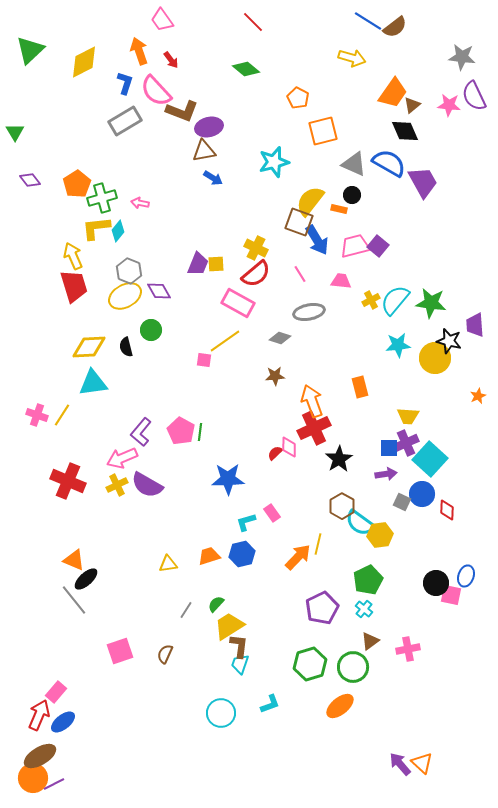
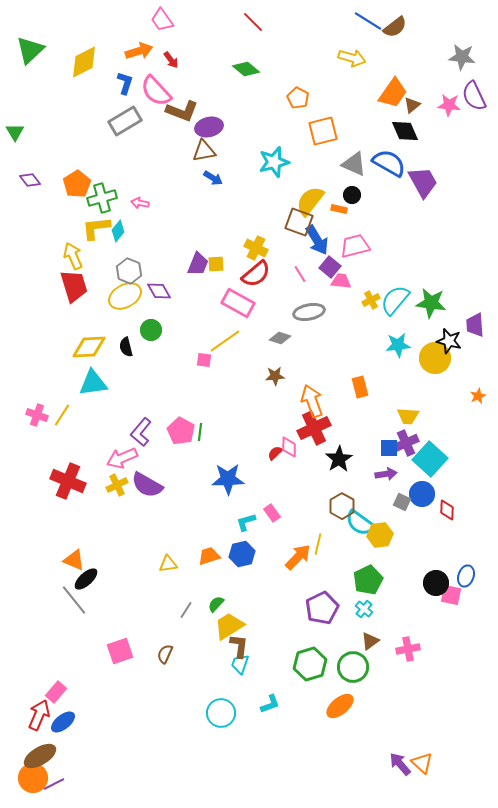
orange arrow at (139, 51): rotated 92 degrees clockwise
purple square at (378, 246): moved 48 px left, 21 px down
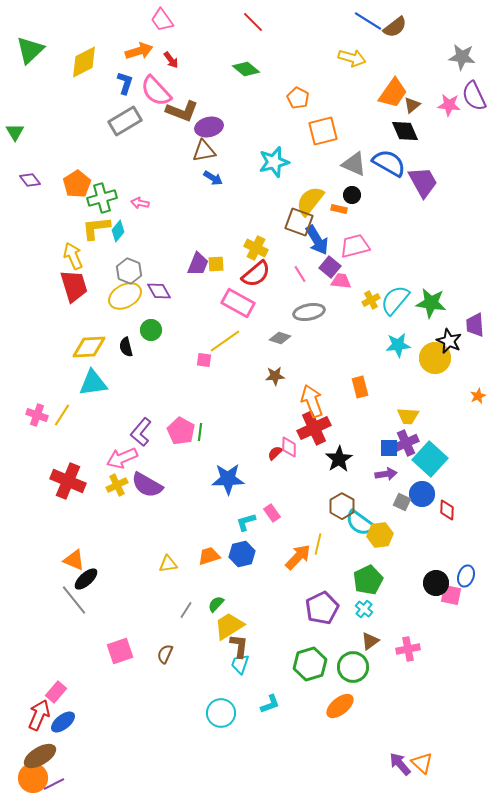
black star at (449, 341): rotated 10 degrees clockwise
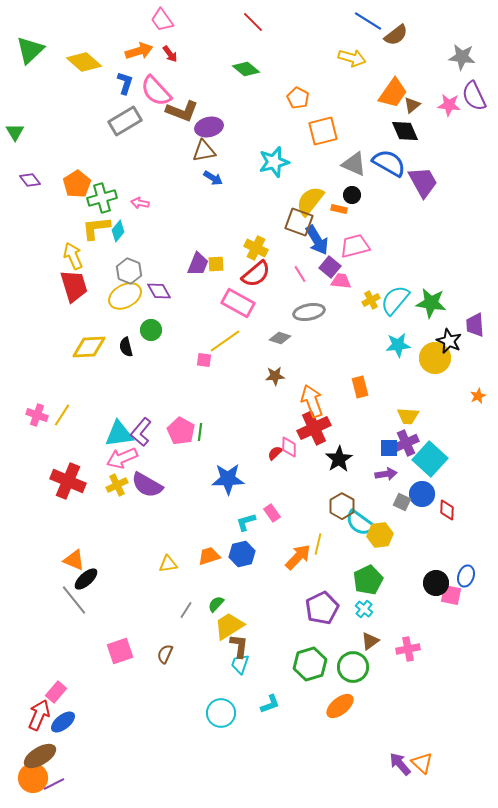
brown semicircle at (395, 27): moved 1 px right, 8 px down
red arrow at (171, 60): moved 1 px left, 6 px up
yellow diamond at (84, 62): rotated 68 degrees clockwise
cyan triangle at (93, 383): moved 26 px right, 51 px down
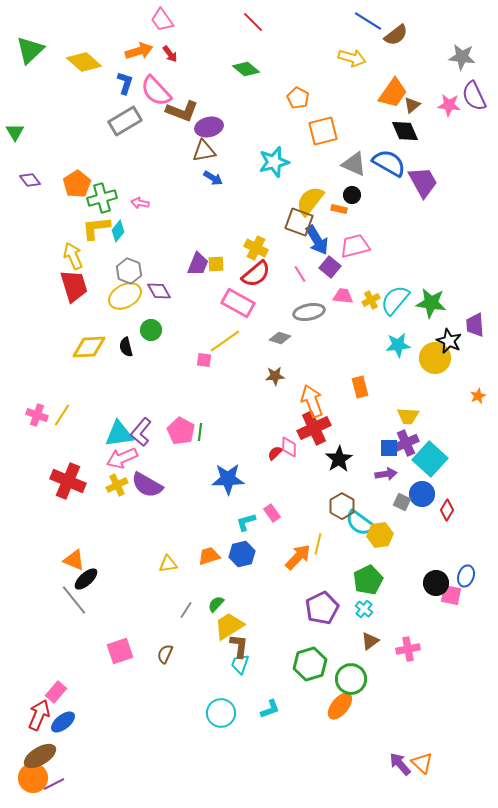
pink trapezoid at (341, 281): moved 2 px right, 15 px down
red diamond at (447, 510): rotated 30 degrees clockwise
green circle at (353, 667): moved 2 px left, 12 px down
cyan L-shape at (270, 704): moved 5 px down
orange ellipse at (340, 706): rotated 12 degrees counterclockwise
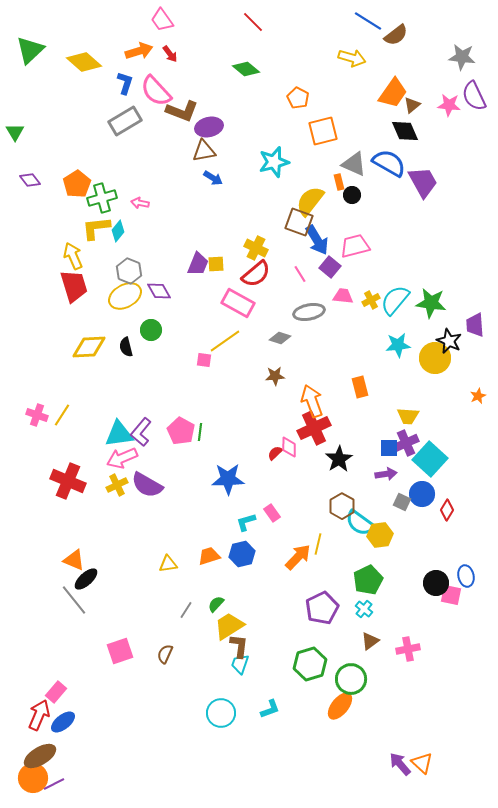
orange rectangle at (339, 209): moved 27 px up; rotated 63 degrees clockwise
blue ellipse at (466, 576): rotated 30 degrees counterclockwise
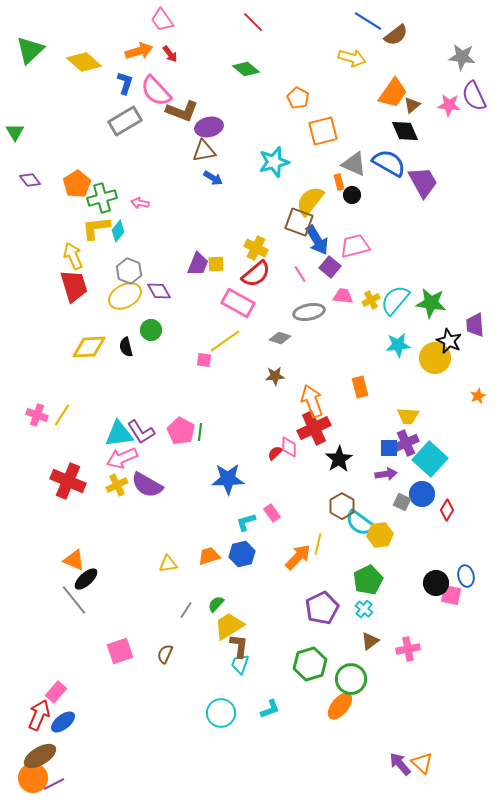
purple L-shape at (141, 432): rotated 72 degrees counterclockwise
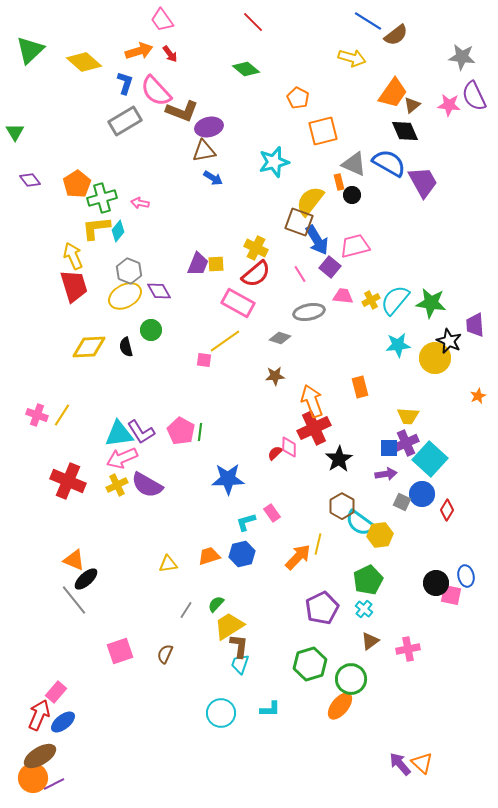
cyan L-shape at (270, 709): rotated 20 degrees clockwise
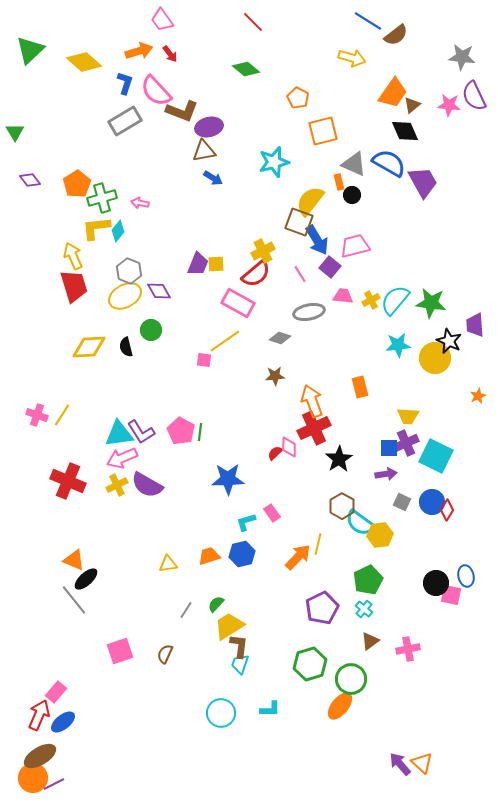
yellow cross at (256, 248): moved 7 px right, 3 px down; rotated 35 degrees clockwise
cyan square at (430, 459): moved 6 px right, 3 px up; rotated 16 degrees counterclockwise
blue circle at (422, 494): moved 10 px right, 8 px down
